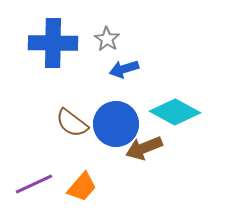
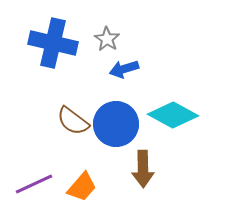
blue cross: rotated 12 degrees clockwise
cyan diamond: moved 2 px left, 3 px down
brown semicircle: moved 1 px right, 2 px up
brown arrow: moved 1 px left, 21 px down; rotated 69 degrees counterclockwise
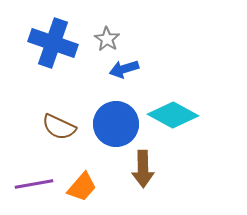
blue cross: rotated 6 degrees clockwise
brown semicircle: moved 14 px left, 6 px down; rotated 12 degrees counterclockwise
purple line: rotated 15 degrees clockwise
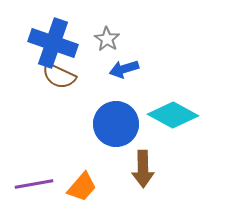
brown semicircle: moved 51 px up
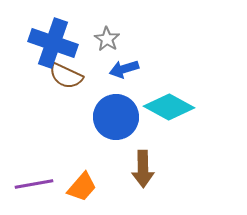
brown semicircle: moved 7 px right
cyan diamond: moved 4 px left, 8 px up
blue circle: moved 7 px up
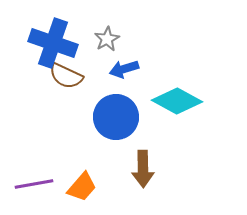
gray star: rotated 10 degrees clockwise
cyan diamond: moved 8 px right, 6 px up
